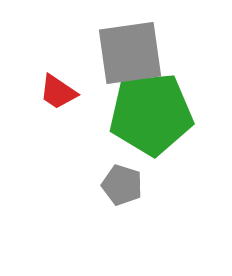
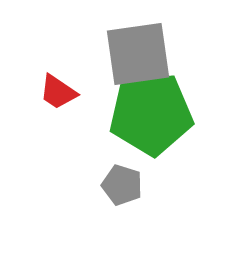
gray square: moved 8 px right, 1 px down
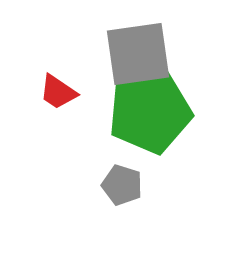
green pentagon: moved 1 px left, 2 px up; rotated 8 degrees counterclockwise
